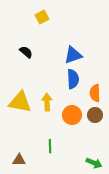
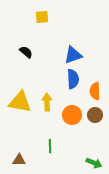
yellow square: rotated 24 degrees clockwise
orange semicircle: moved 2 px up
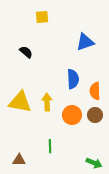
blue triangle: moved 12 px right, 13 px up
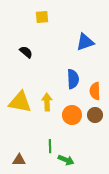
green arrow: moved 28 px left, 3 px up
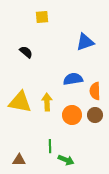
blue semicircle: rotated 96 degrees counterclockwise
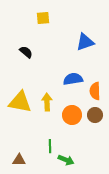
yellow square: moved 1 px right, 1 px down
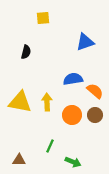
black semicircle: rotated 64 degrees clockwise
orange semicircle: rotated 132 degrees clockwise
green line: rotated 24 degrees clockwise
green arrow: moved 7 px right, 2 px down
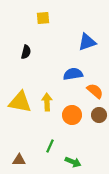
blue triangle: moved 2 px right
blue semicircle: moved 5 px up
brown circle: moved 4 px right
